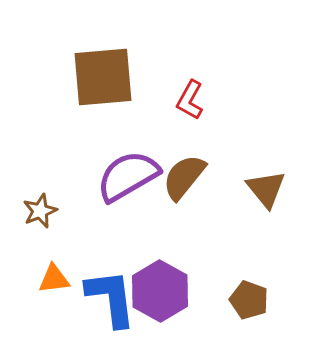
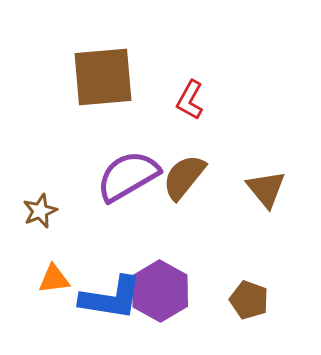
blue L-shape: rotated 106 degrees clockwise
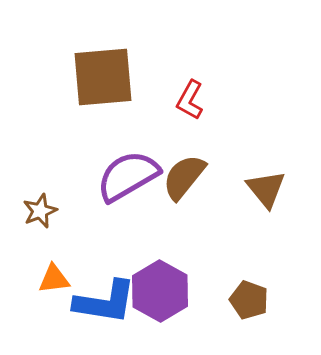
blue L-shape: moved 6 px left, 4 px down
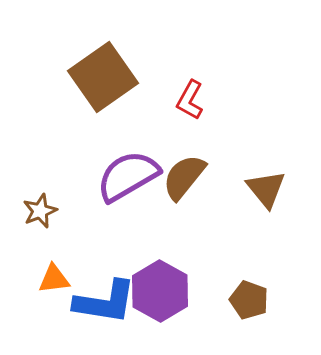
brown square: rotated 30 degrees counterclockwise
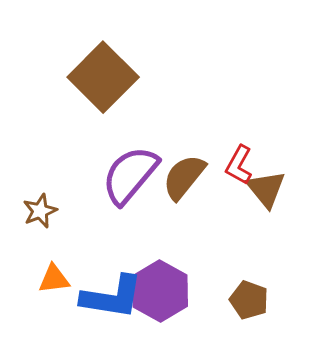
brown square: rotated 10 degrees counterclockwise
red L-shape: moved 49 px right, 65 px down
purple semicircle: moved 2 px right, 1 px up; rotated 20 degrees counterclockwise
blue L-shape: moved 7 px right, 5 px up
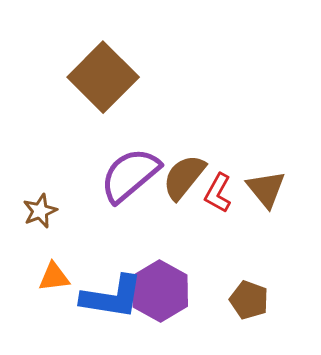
red L-shape: moved 21 px left, 28 px down
purple semicircle: rotated 10 degrees clockwise
orange triangle: moved 2 px up
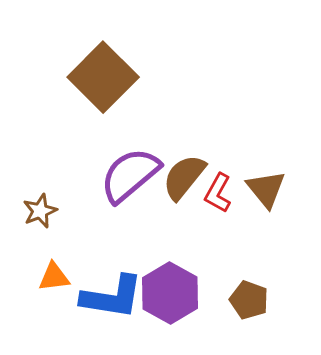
purple hexagon: moved 10 px right, 2 px down
